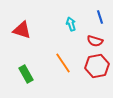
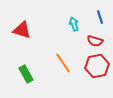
cyan arrow: moved 3 px right
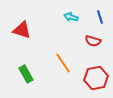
cyan arrow: moved 3 px left, 7 px up; rotated 56 degrees counterclockwise
red semicircle: moved 2 px left
red hexagon: moved 1 px left, 12 px down
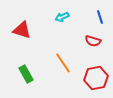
cyan arrow: moved 9 px left; rotated 40 degrees counterclockwise
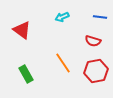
blue line: rotated 64 degrees counterclockwise
red triangle: rotated 18 degrees clockwise
red hexagon: moved 7 px up
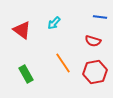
cyan arrow: moved 8 px left, 6 px down; rotated 24 degrees counterclockwise
red hexagon: moved 1 px left, 1 px down
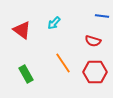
blue line: moved 2 px right, 1 px up
red hexagon: rotated 10 degrees clockwise
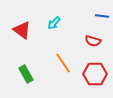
red hexagon: moved 2 px down
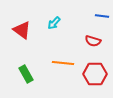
orange line: rotated 50 degrees counterclockwise
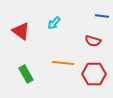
red triangle: moved 1 px left, 1 px down
red hexagon: moved 1 px left
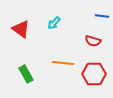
red triangle: moved 2 px up
